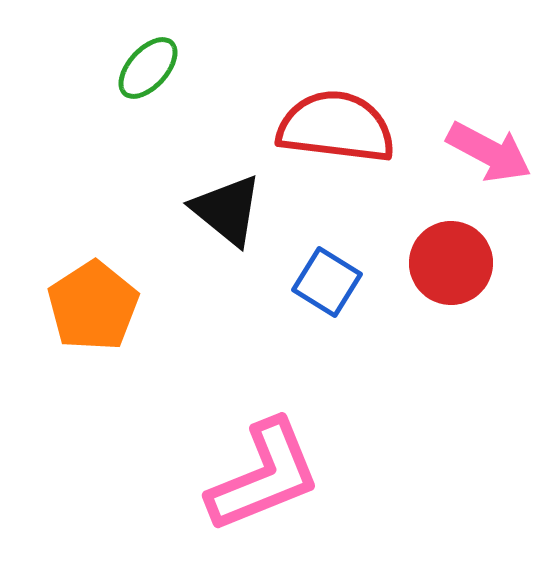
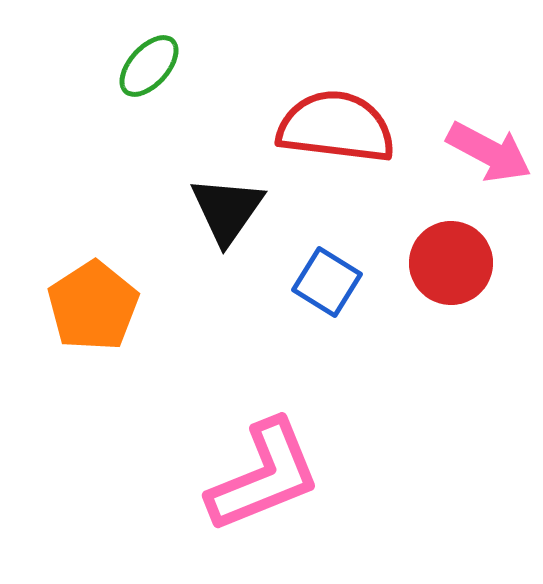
green ellipse: moved 1 px right, 2 px up
black triangle: rotated 26 degrees clockwise
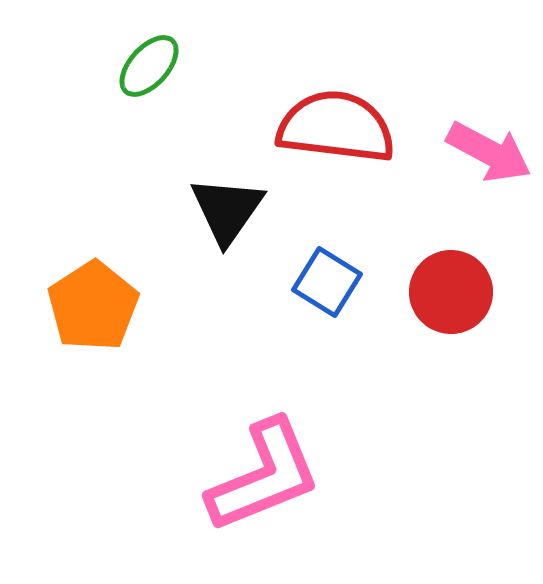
red circle: moved 29 px down
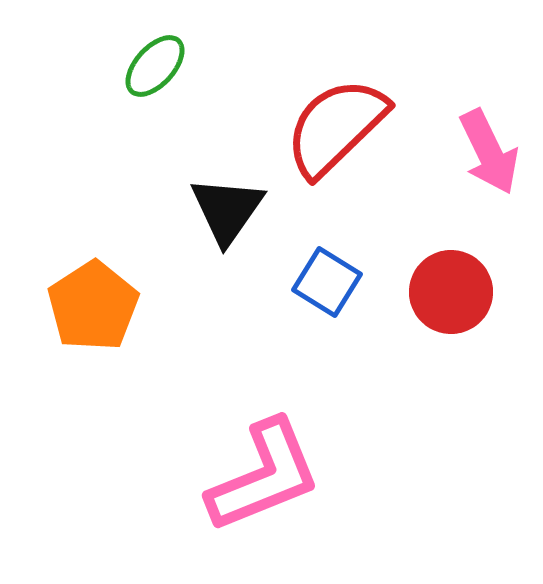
green ellipse: moved 6 px right
red semicircle: rotated 51 degrees counterclockwise
pink arrow: rotated 36 degrees clockwise
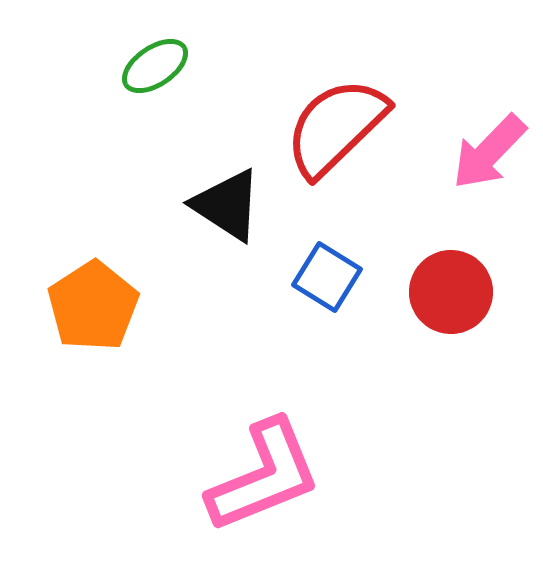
green ellipse: rotated 14 degrees clockwise
pink arrow: rotated 70 degrees clockwise
black triangle: moved 5 px up; rotated 32 degrees counterclockwise
blue square: moved 5 px up
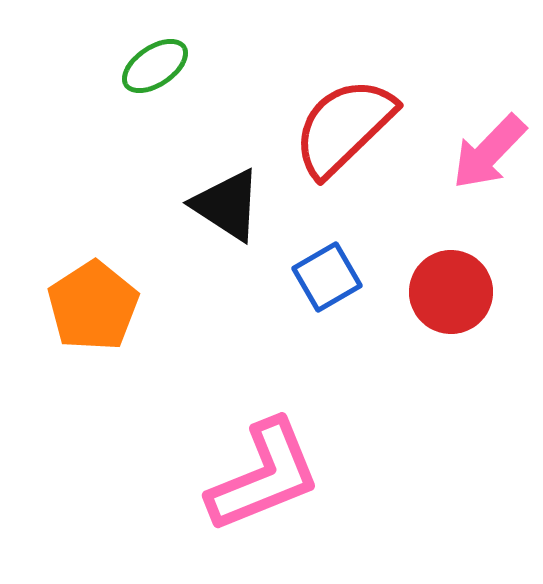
red semicircle: moved 8 px right
blue square: rotated 28 degrees clockwise
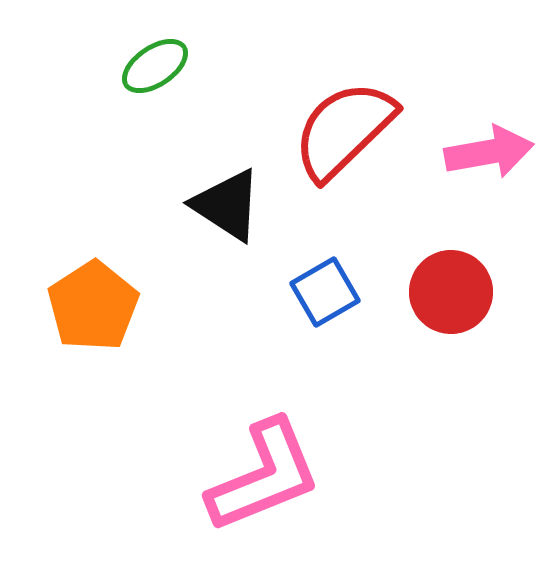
red semicircle: moved 3 px down
pink arrow: rotated 144 degrees counterclockwise
blue square: moved 2 px left, 15 px down
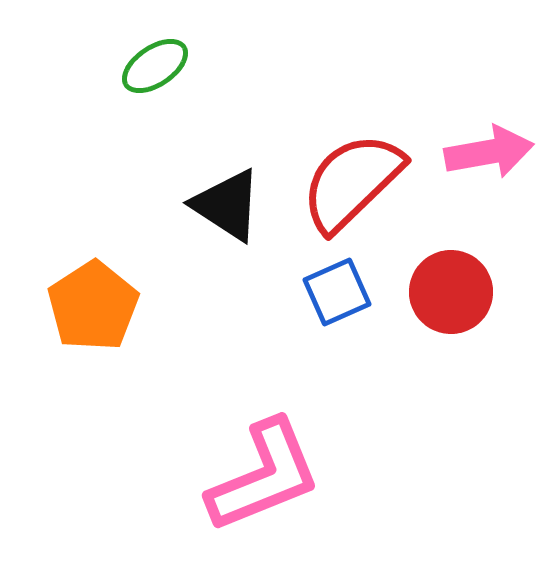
red semicircle: moved 8 px right, 52 px down
blue square: moved 12 px right; rotated 6 degrees clockwise
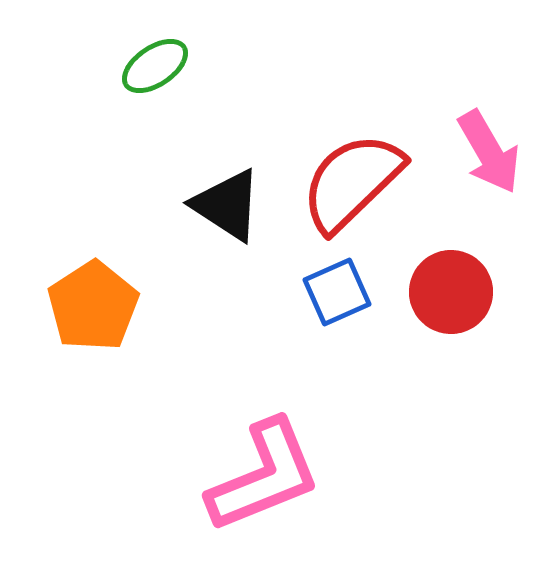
pink arrow: rotated 70 degrees clockwise
